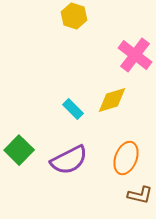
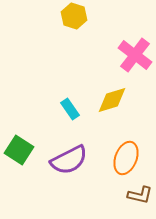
cyan rectangle: moved 3 px left; rotated 10 degrees clockwise
green square: rotated 12 degrees counterclockwise
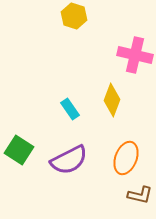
pink cross: rotated 24 degrees counterclockwise
yellow diamond: rotated 52 degrees counterclockwise
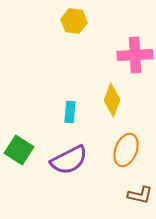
yellow hexagon: moved 5 px down; rotated 10 degrees counterclockwise
pink cross: rotated 16 degrees counterclockwise
cyan rectangle: moved 3 px down; rotated 40 degrees clockwise
orange ellipse: moved 8 px up
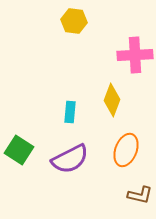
purple semicircle: moved 1 px right, 1 px up
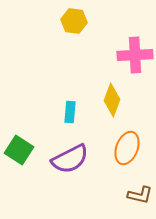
orange ellipse: moved 1 px right, 2 px up
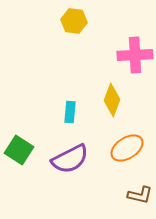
orange ellipse: rotated 36 degrees clockwise
